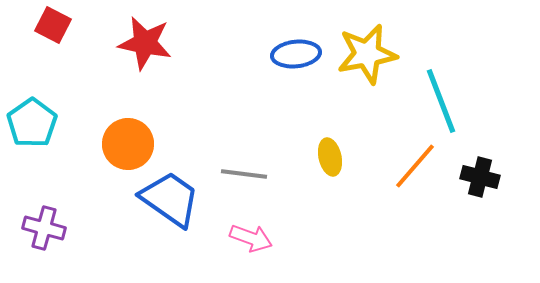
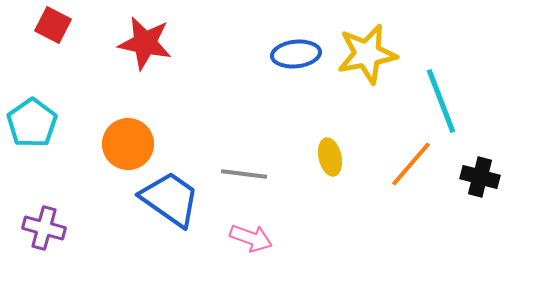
orange line: moved 4 px left, 2 px up
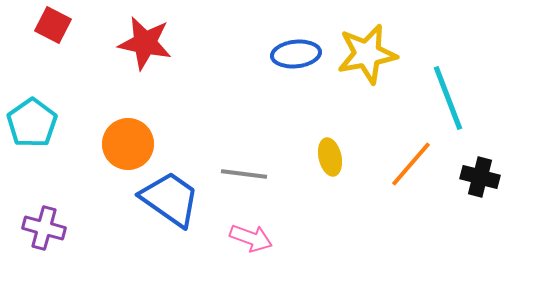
cyan line: moved 7 px right, 3 px up
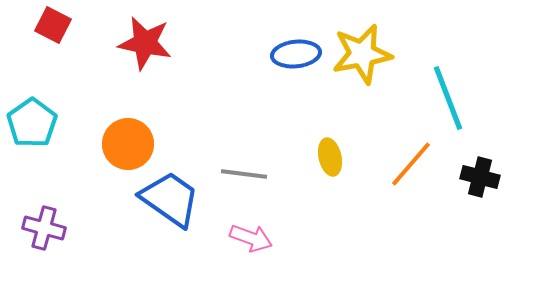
yellow star: moved 5 px left
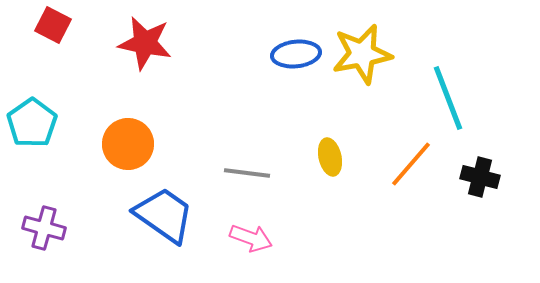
gray line: moved 3 px right, 1 px up
blue trapezoid: moved 6 px left, 16 px down
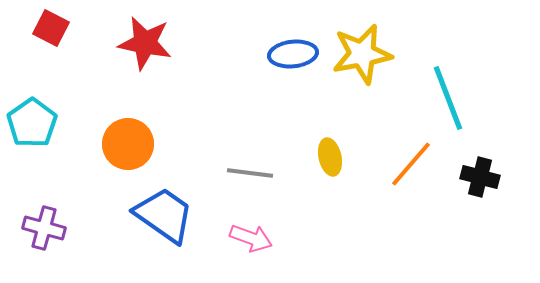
red square: moved 2 px left, 3 px down
blue ellipse: moved 3 px left
gray line: moved 3 px right
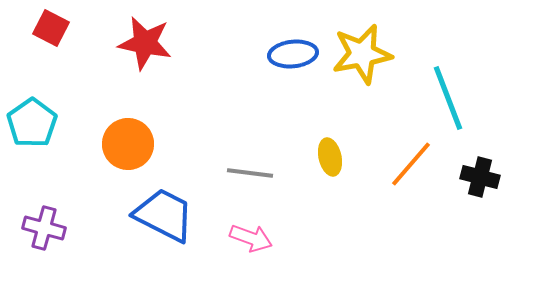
blue trapezoid: rotated 8 degrees counterclockwise
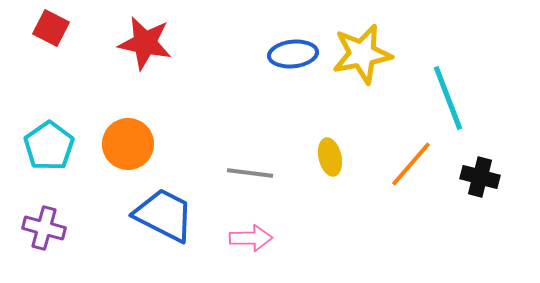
cyan pentagon: moved 17 px right, 23 px down
pink arrow: rotated 21 degrees counterclockwise
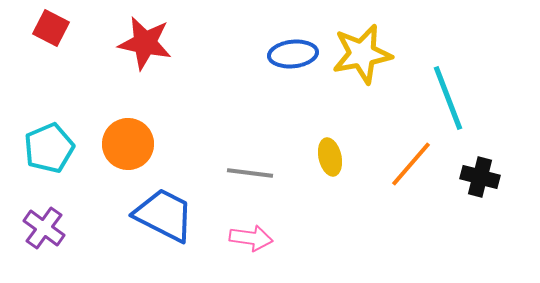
cyan pentagon: moved 2 px down; rotated 12 degrees clockwise
purple cross: rotated 21 degrees clockwise
pink arrow: rotated 9 degrees clockwise
